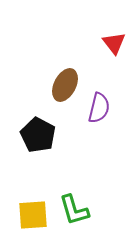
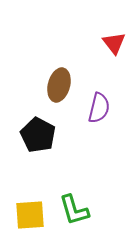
brown ellipse: moved 6 px left; rotated 12 degrees counterclockwise
yellow square: moved 3 px left
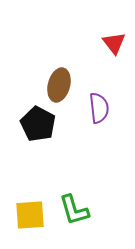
purple semicircle: rotated 20 degrees counterclockwise
black pentagon: moved 11 px up
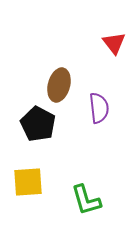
green L-shape: moved 12 px right, 10 px up
yellow square: moved 2 px left, 33 px up
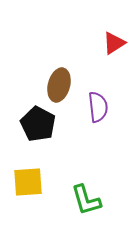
red triangle: rotated 35 degrees clockwise
purple semicircle: moved 1 px left, 1 px up
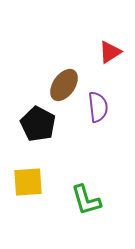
red triangle: moved 4 px left, 9 px down
brown ellipse: moved 5 px right; rotated 20 degrees clockwise
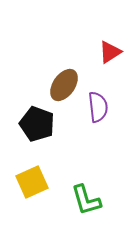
black pentagon: moved 1 px left; rotated 8 degrees counterclockwise
yellow square: moved 4 px right; rotated 20 degrees counterclockwise
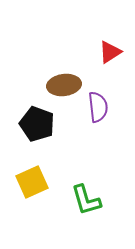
brown ellipse: rotated 48 degrees clockwise
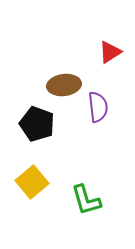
yellow square: rotated 16 degrees counterclockwise
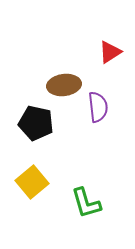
black pentagon: moved 1 px left, 1 px up; rotated 8 degrees counterclockwise
green L-shape: moved 3 px down
